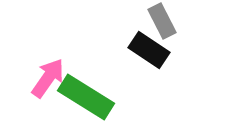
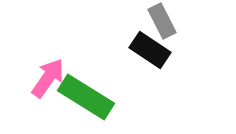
black rectangle: moved 1 px right
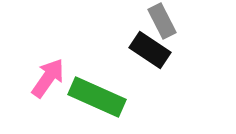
green rectangle: moved 11 px right; rotated 8 degrees counterclockwise
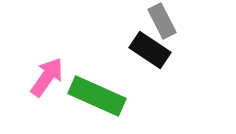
pink arrow: moved 1 px left, 1 px up
green rectangle: moved 1 px up
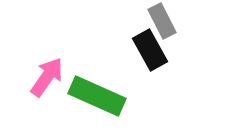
black rectangle: rotated 27 degrees clockwise
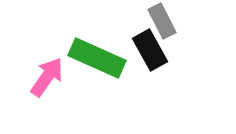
green rectangle: moved 38 px up
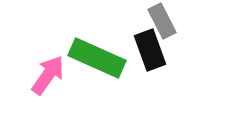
black rectangle: rotated 9 degrees clockwise
pink arrow: moved 1 px right, 2 px up
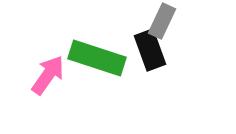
gray rectangle: rotated 52 degrees clockwise
green rectangle: rotated 6 degrees counterclockwise
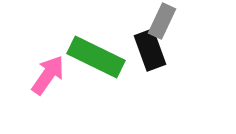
green rectangle: moved 1 px left, 1 px up; rotated 8 degrees clockwise
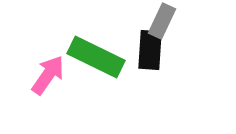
black rectangle: rotated 24 degrees clockwise
